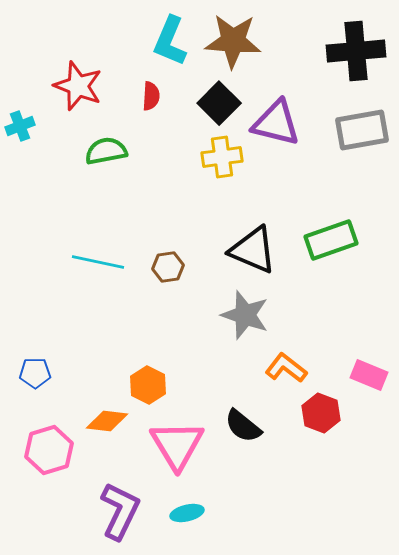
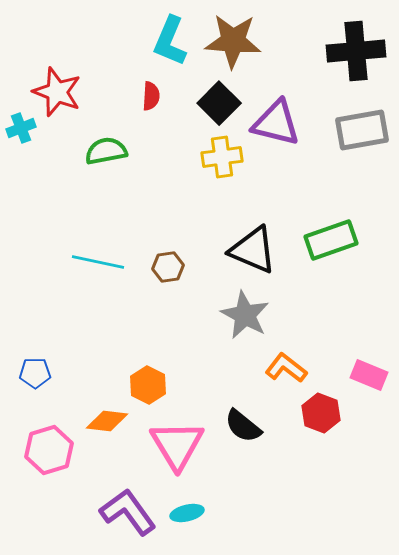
red star: moved 21 px left, 6 px down
cyan cross: moved 1 px right, 2 px down
gray star: rotated 9 degrees clockwise
purple L-shape: moved 8 px right, 1 px down; rotated 62 degrees counterclockwise
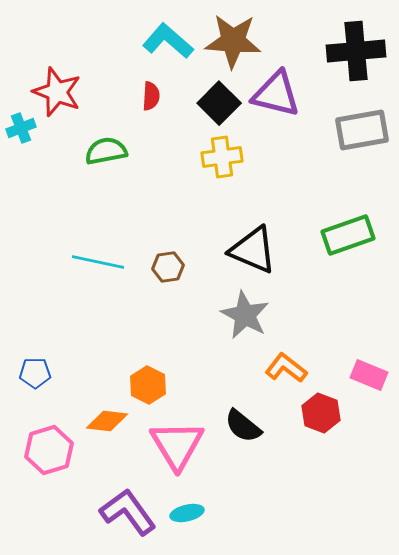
cyan L-shape: moved 2 px left; rotated 108 degrees clockwise
purple triangle: moved 29 px up
green rectangle: moved 17 px right, 5 px up
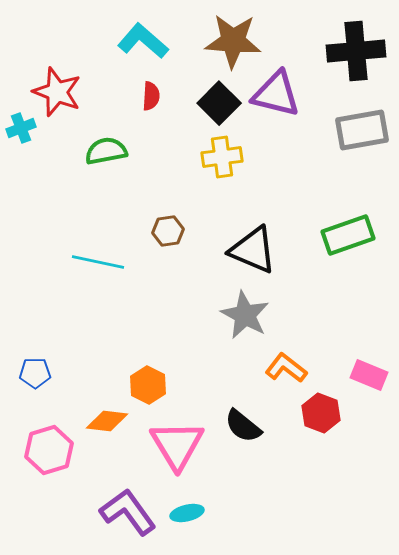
cyan L-shape: moved 25 px left
brown hexagon: moved 36 px up
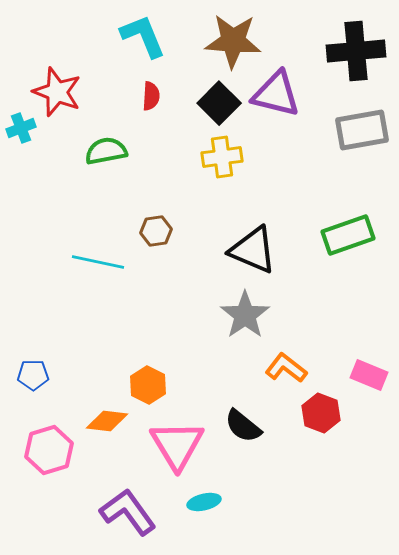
cyan L-shape: moved 5 px up; rotated 27 degrees clockwise
brown hexagon: moved 12 px left
gray star: rotated 9 degrees clockwise
blue pentagon: moved 2 px left, 2 px down
cyan ellipse: moved 17 px right, 11 px up
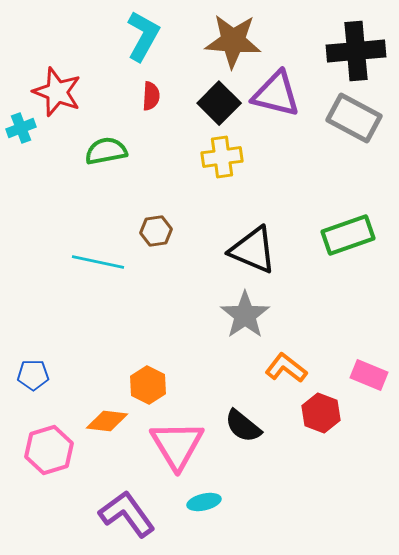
cyan L-shape: rotated 51 degrees clockwise
gray rectangle: moved 8 px left, 12 px up; rotated 38 degrees clockwise
purple L-shape: moved 1 px left, 2 px down
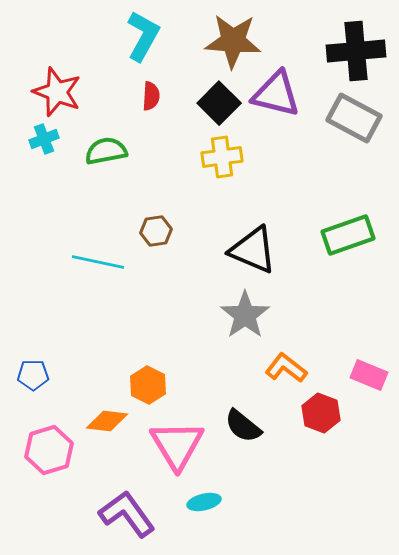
cyan cross: moved 23 px right, 11 px down
